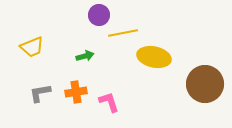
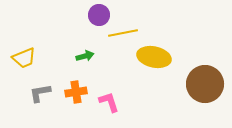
yellow trapezoid: moved 8 px left, 11 px down
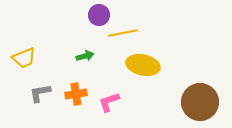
yellow ellipse: moved 11 px left, 8 px down
brown circle: moved 5 px left, 18 px down
orange cross: moved 2 px down
pink L-shape: rotated 90 degrees counterclockwise
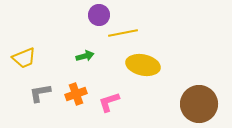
orange cross: rotated 10 degrees counterclockwise
brown circle: moved 1 px left, 2 px down
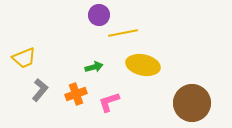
green arrow: moved 9 px right, 11 px down
gray L-shape: moved 3 px up; rotated 140 degrees clockwise
brown circle: moved 7 px left, 1 px up
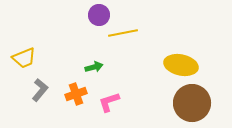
yellow ellipse: moved 38 px right
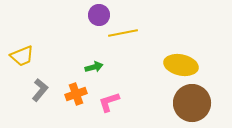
yellow trapezoid: moved 2 px left, 2 px up
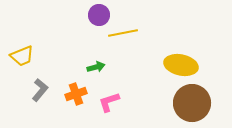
green arrow: moved 2 px right
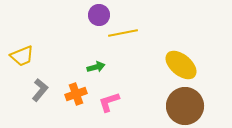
yellow ellipse: rotated 28 degrees clockwise
brown circle: moved 7 px left, 3 px down
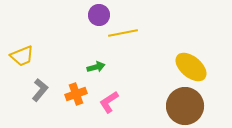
yellow ellipse: moved 10 px right, 2 px down
pink L-shape: rotated 15 degrees counterclockwise
